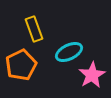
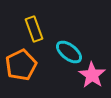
cyan ellipse: rotated 64 degrees clockwise
pink star: rotated 8 degrees counterclockwise
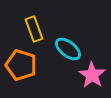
cyan ellipse: moved 1 px left, 3 px up
orange pentagon: rotated 28 degrees counterclockwise
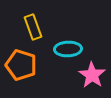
yellow rectangle: moved 1 px left, 2 px up
cyan ellipse: rotated 40 degrees counterclockwise
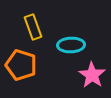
cyan ellipse: moved 3 px right, 4 px up
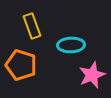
yellow rectangle: moved 1 px left, 1 px up
pink star: rotated 16 degrees clockwise
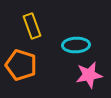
cyan ellipse: moved 5 px right
pink star: moved 3 px left; rotated 12 degrees clockwise
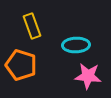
pink star: moved 1 px left, 1 px down; rotated 16 degrees clockwise
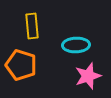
yellow rectangle: rotated 15 degrees clockwise
pink star: rotated 24 degrees counterclockwise
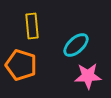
cyan ellipse: rotated 40 degrees counterclockwise
pink star: rotated 16 degrees clockwise
